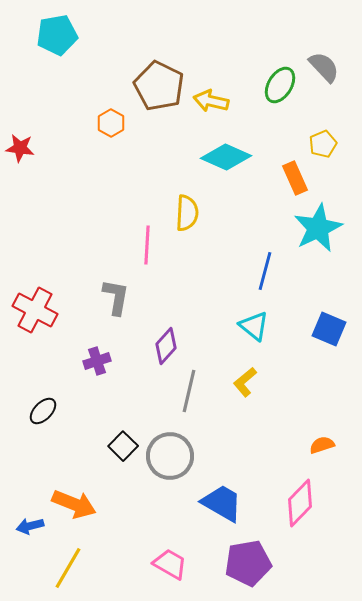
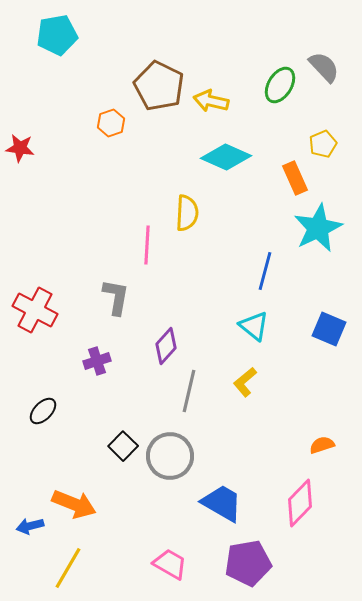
orange hexagon: rotated 12 degrees clockwise
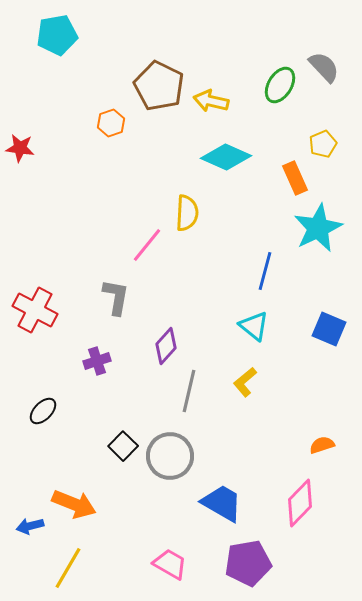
pink line: rotated 36 degrees clockwise
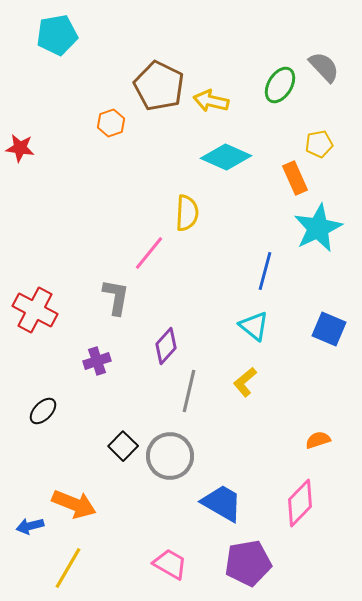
yellow pentagon: moved 4 px left; rotated 12 degrees clockwise
pink line: moved 2 px right, 8 px down
orange semicircle: moved 4 px left, 5 px up
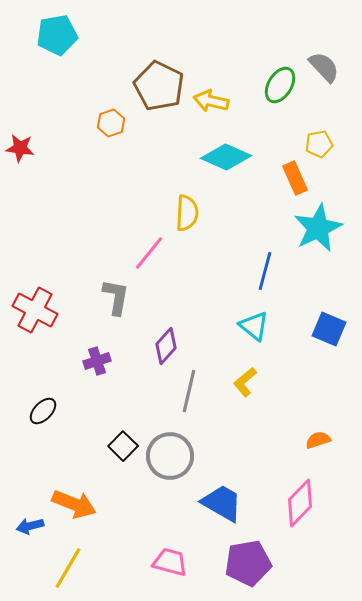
pink trapezoid: moved 2 px up; rotated 15 degrees counterclockwise
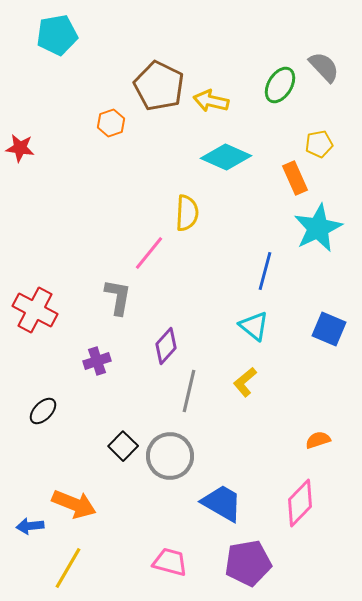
gray L-shape: moved 2 px right
blue arrow: rotated 8 degrees clockwise
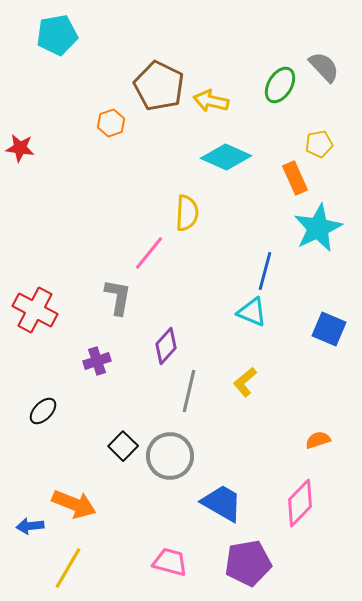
cyan triangle: moved 2 px left, 14 px up; rotated 16 degrees counterclockwise
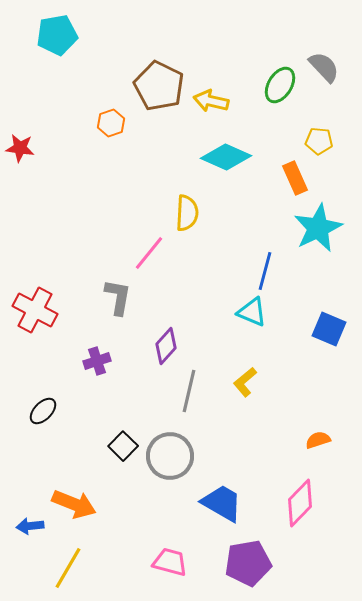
yellow pentagon: moved 3 px up; rotated 16 degrees clockwise
